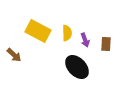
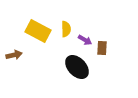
yellow semicircle: moved 1 px left, 4 px up
purple arrow: rotated 40 degrees counterclockwise
brown rectangle: moved 4 px left, 4 px down
brown arrow: rotated 56 degrees counterclockwise
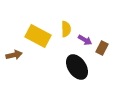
yellow rectangle: moved 5 px down
brown rectangle: rotated 24 degrees clockwise
black ellipse: rotated 10 degrees clockwise
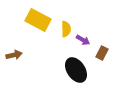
yellow rectangle: moved 16 px up
purple arrow: moved 2 px left
brown rectangle: moved 5 px down
black ellipse: moved 1 px left, 3 px down
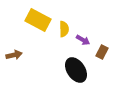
yellow semicircle: moved 2 px left
brown rectangle: moved 1 px up
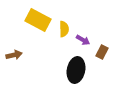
black ellipse: rotated 45 degrees clockwise
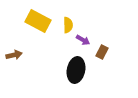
yellow rectangle: moved 1 px down
yellow semicircle: moved 4 px right, 4 px up
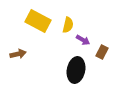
yellow semicircle: rotated 14 degrees clockwise
brown arrow: moved 4 px right, 1 px up
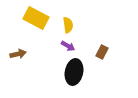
yellow rectangle: moved 2 px left, 3 px up
yellow semicircle: rotated 21 degrees counterclockwise
purple arrow: moved 15 px left, 6 px down
black ellipse: moved 2 px left, 2 px down
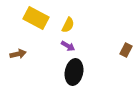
yellow semicircle: rotated 35 degrees clockwise
brown rectangle: moved 24 px right, 2 px up
